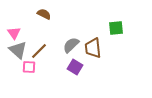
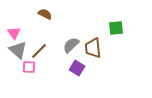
brown semicircle: moved 1 px right
purple square: moved 2 px right, 1 px down
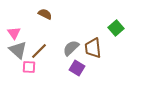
green square: rotated 35 degrees counterclockwise
gray semicircle: moved 3 px down
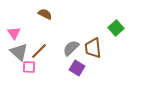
gray triangle: moved 1 px right, 2 px down
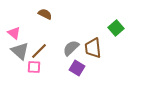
pink triangle: rotated 16 degrees counterclockwise
gray triangle: moved 1 px right, 1 px up
pink square: moved 5 px right
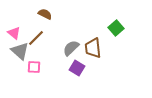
brown line: moved 3 px left, 13 px up
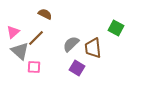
green square: rotated 21 degrees counterclockwise
pink triangle: moved 1 px left, 1 px up; rotated 40 degrees clockwise
gray semicircle: moved 4 px up
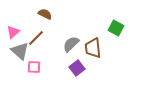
purple square: rotated 21 degrees clockwise
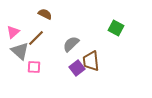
brown trapezoid: moved 2 px left, 13 px down
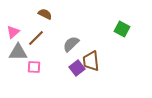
green square: moved 6 px right, 1 px down
gray triangle: moved 2 px left, 1 px down; rotated 42 degrees counterclockwise
